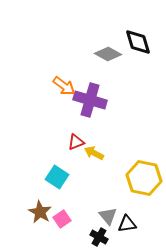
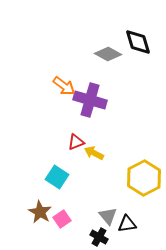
yellow hexagon: rotated 20 degrees clockwise
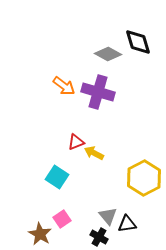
purple cross: moved 8 px right, 8 px up
brown star: moved 22 px down
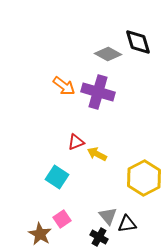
yellow arrow: moved 3 px right, 1 px down
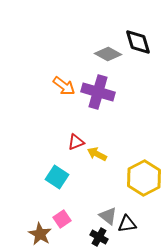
gray triangle: rotated 12 degrees counterclockwise
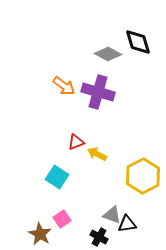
yellow hexagon: moved 1 px left, 2 px up
gray triangle: moved 4 px right, 1 px up; rotated 18 degrees counterclockwise
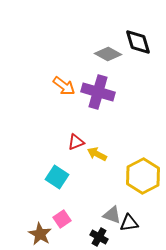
black triangle: moved 2 px right, 1 px up
